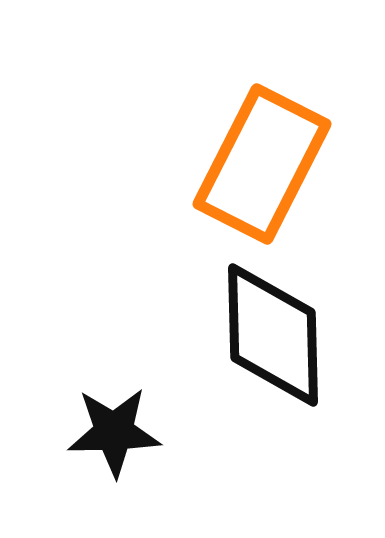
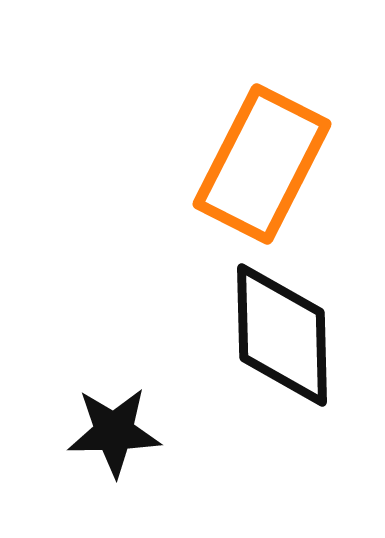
black diamond: moved 9 px right
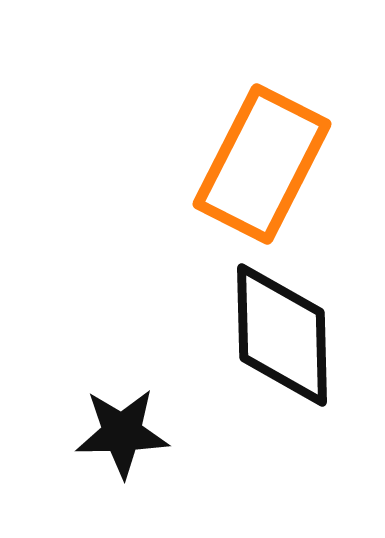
black star: moved 8 px right, 1 px down
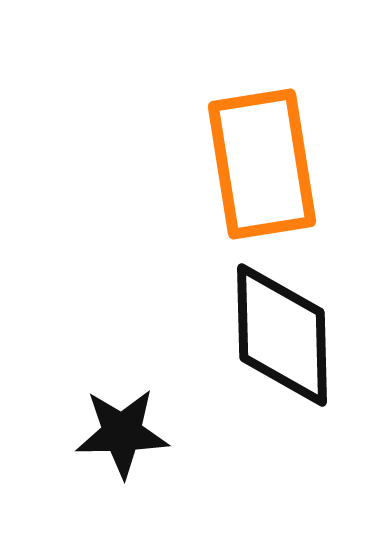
orange rectangle: rotated 36 degrees counterclockwise
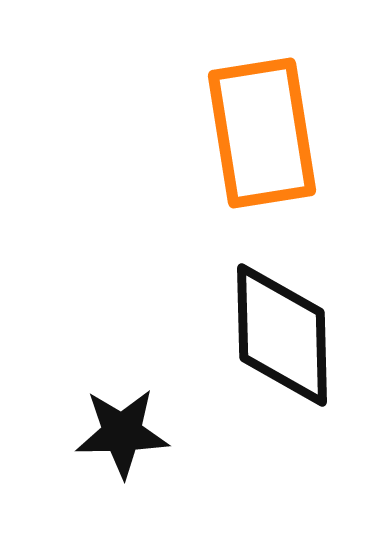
orange rectangle: moved 31 px up
